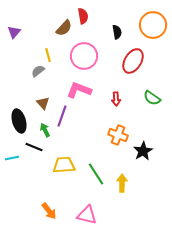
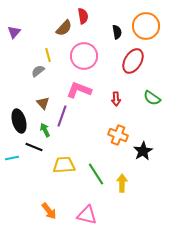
orange circle: moved 7 px left, 1 px down
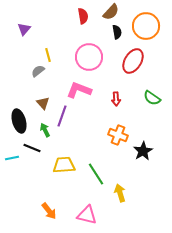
brown semicircle: moved 47 px right, 16 px up
purple triangle: moved 10 px right, 3 px up
pink circle: moved 5 px right, 1 px down
black line: moved 2 px left, 1 px down
yellow arrow: moved 2 px left, 10 px down; rotated 18 degrees counterclockwise
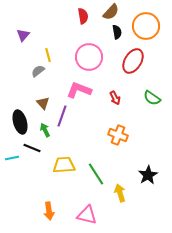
purple triangle: moved 1 px left, 6 px down
red arrow: moved 1 px left, 1 px up; rotated 24 degrees counterclockwise
black ellipse: moved 1 px right, 1 px down
black star: moved 5 px right, 24 px down
orange arrow: rotated 30 degrees clockwise
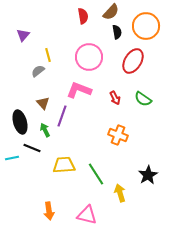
green semicircle: moved 9 px left, 1 px down
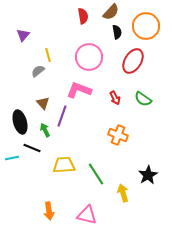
yellow arrow: moved 3 px right
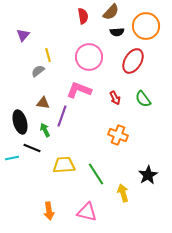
black semicircle: rotated 96 degrees clockwise
green semicircle: rotated 18 degrees clockwise
brown triangle: rotated 40 degrees counterclockwise
pink triangle: moved 3 px up
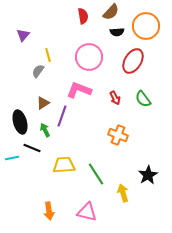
gray semicircle: rotated 16 degrees counterclockwise
brown triangle: rotated 40 degrees counterclockwise
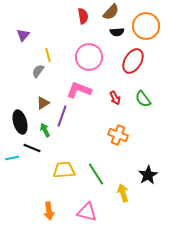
yellow trapezoid: moved 5 px down
